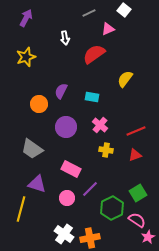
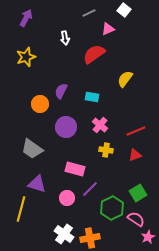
orange circle: moved 1 px right
pink rectangle: moved 4 px right; rotated 12 degrees counterclockwise
pink semicircle: moved 1 px left, 1 px up
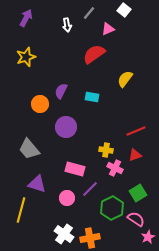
gray line: rotated 24 degrees counterclockwise
white arrow: moved 2 px right, 13 px up
pink cross: moved 15 px right, 43 px down; rotated 14 degrees counterclockwise
gray trapezoid: moved 3 px left; rotated 15 degrees clockwise
yellow line: moved 1 px down
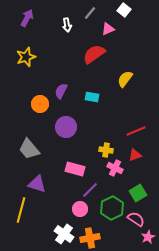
gray line: moved 1 px right
purple arrow: moved 1 px right
purple line: moved 1 px down
pink circle: moved 13 px right, 11 px down
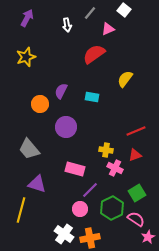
green square: moved 1 px left
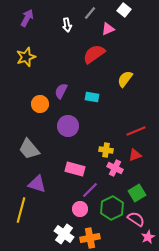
purple circle: moved 2 px right, 1 px up
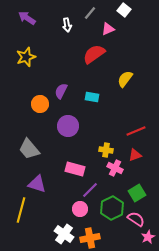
purple arrow: rotated 84 degrees counterclockwise
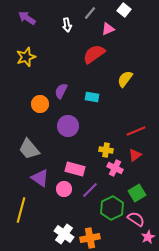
red triangle: rotated 16 degrees counterclockwise
purple triangle: moved 3 px right, 6 px up; rotated 18 degrees clockwise
pink circle: moved 16 px left, 20 px up
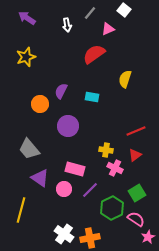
yellow semicircle: rotated 18 degrees counterclockwise
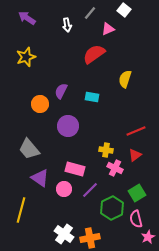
pink semicircle: rotated 138 degrees counterclockwise
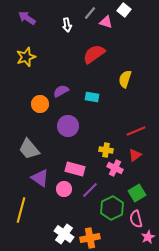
pink triangle: moved 2 px left, 7 px up; rotated 40 degrees clockwise
purple semicircle: rotated 35 degrees clockwise
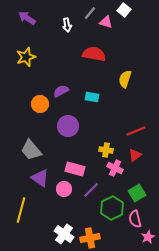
red semicircle: rotated 45 degrees clockwise
gray trapezoid: moved 2 px right, 1 px down
purple line: moved 1 px right
pink semicircle: moved 1 px left
